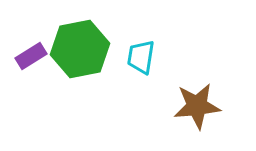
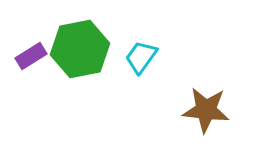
cyan trapezoid: rotated 27 degrees clockwise
brown star: moved 9 px right, 4 px down; rotated 12 degrees clockwise
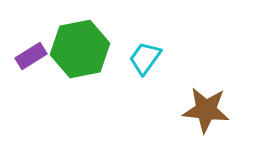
cyan trapezoid: moved 4 px right, 1 px down
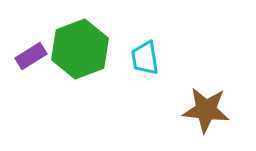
green hexagon: rotated 10 degrees counterclockwise
cyan trapezoid: rotated 45 degrees counterclockwise
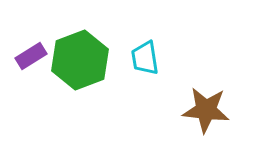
green hexagon: moved 11 px down
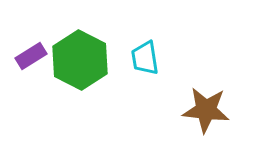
green hexagon: rotated 12 degrees counterclockwise
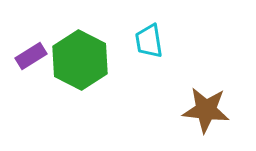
cyan trapezoid: moved 4 px right, 17 px up
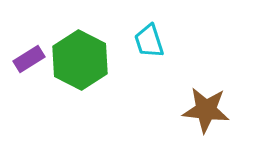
cyan trapezoid: rotated 9 degrees counterclockwise
purple rectangle: moved 2 px left, 3 px down
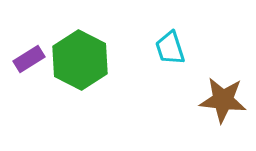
cyan trapezoid: moved 21 px right, 7 px down
brown star: moved 17 px right, 10 px up
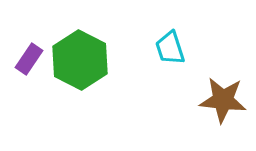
purple rectangle: rotated 24 degrees counterclockwise
